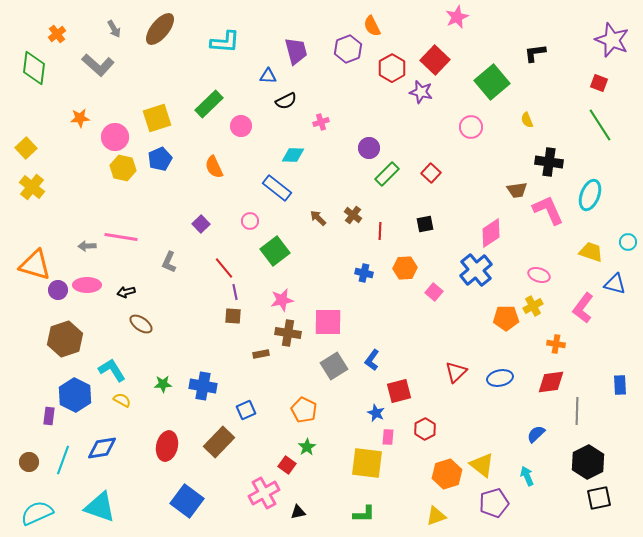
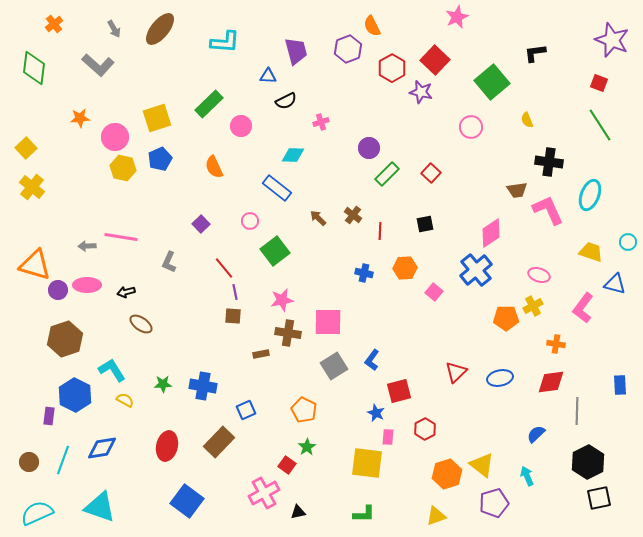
orange cross at (57, 34): moved 3 px left, 10 px up
yellow semicircle at (122, 400): moved 3 px right
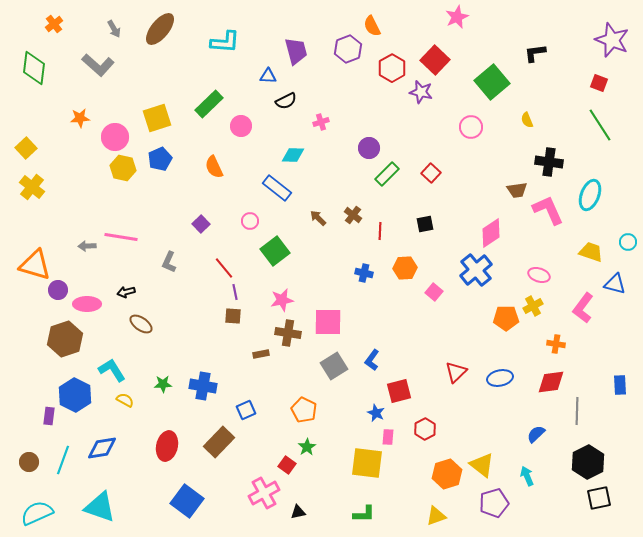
pink ellipse at (87, 285): moved 19 px down
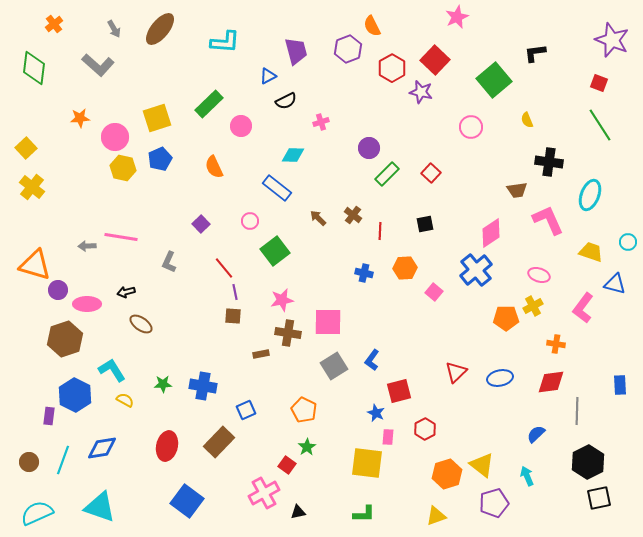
blue triangle at (268, 76): rotated 30 degrees counterclockwise
green square at (492, 82): moved 2 px right, 2 px up
pink L-shape at (548, 210): moved 10 px down
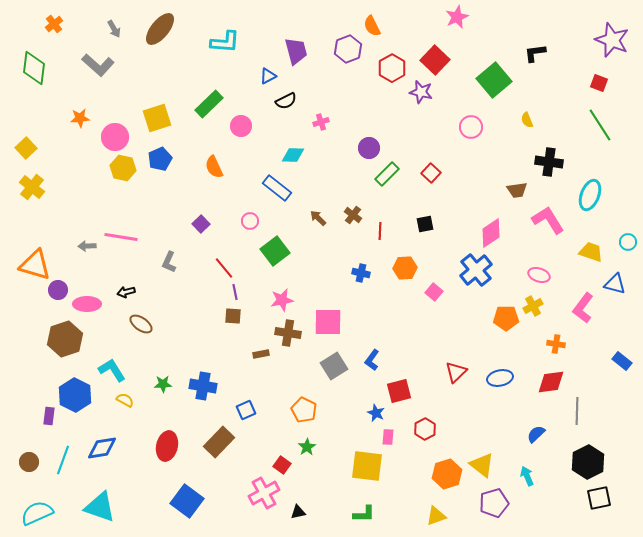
pink L-shape at (548, 220): rotated 8 degrees counterclockwise
blue cross at (364, 273): moved 3 px left
blue rectangle at (620, 385): moved 2 px right, 24 px up; rotated 48 degrees counterclockwise
yellow square at (367, 463): moved 3 px down
red square at (287, 465): moved 5 px left
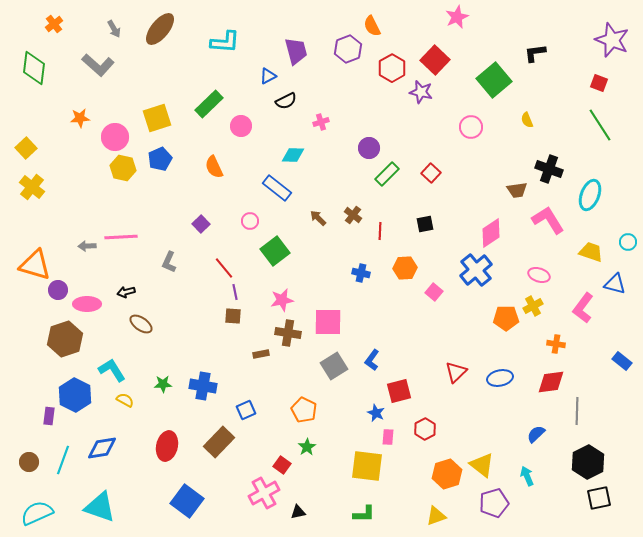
black cross at (549, 162): moved 7 px down; rotated 12 degrees clockwise
pink line at (121, 237): rotated 12 degrees counterclockwise
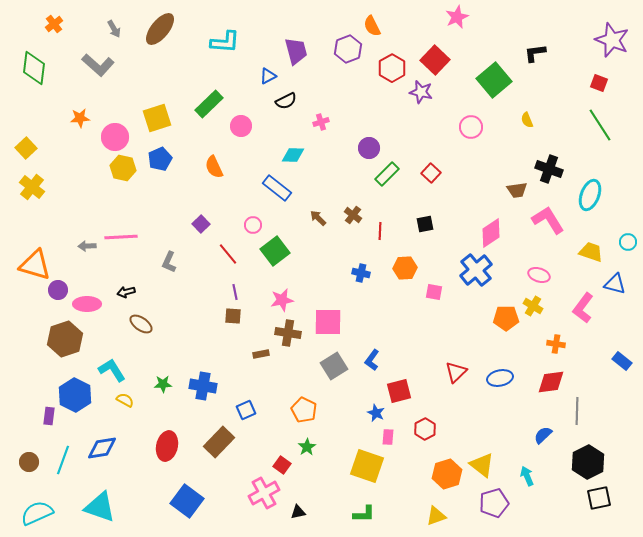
pink circle at (250, 221): moved 3 px right, 4 px down
red line at (224, 268): moved 4 px right, 14 px up
pink square at (434, 292): rotated 30 degrees counterclockwise
yellow cross at (533, 306): rotated 30 degrees counterclockwise
blue semicircle at (536, 434): moved 7 px right, 1 px down
yellow square at (367, 466): rotated 12 degrees clockwise
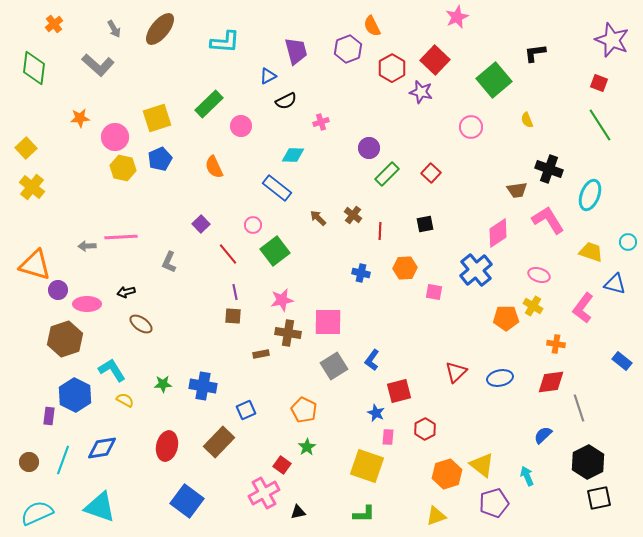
pink diamond at (491, 233): moved 7 px right
gray line at (577, 411): moved 2 px right, 3 px up; rotated 20 degrees counterclockwise
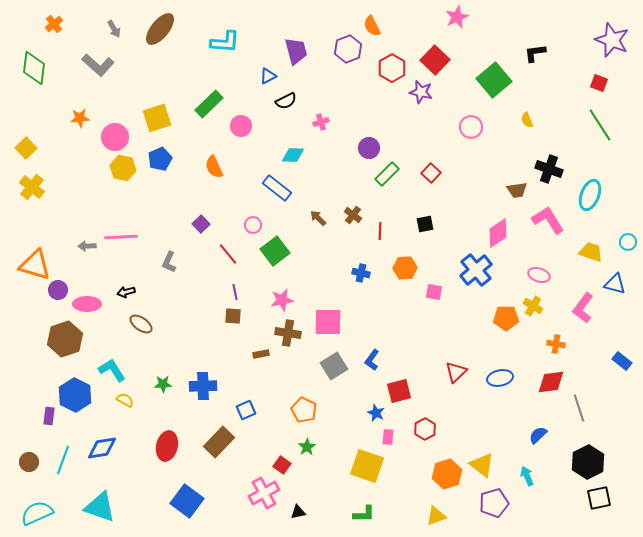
blue cross at (203, 386): rotated 12 degrees counterclockwise
blue semicircle at (543, 435): moved 5 px left
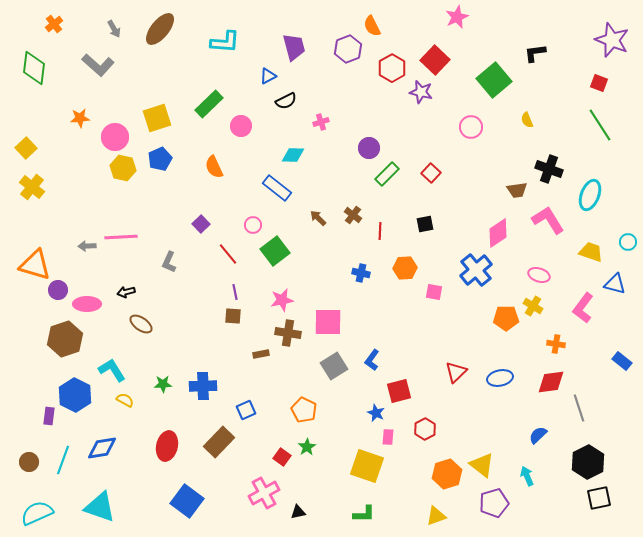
purple trapezoid at (296, 51): moved 2 px left, 4 px up
red square at (282, 465): moved 8 px up
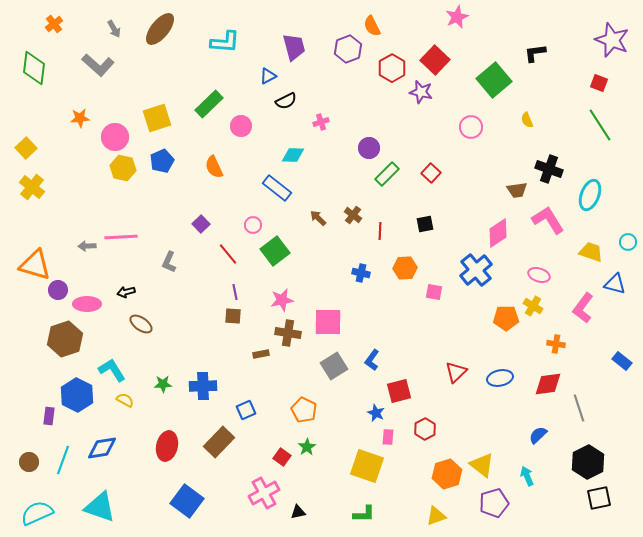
blue pentagon at (160, 159): moved 2 px right, 2 px down
red diamond at (551, 382): moved 3 px left, 2 px down
blue hexagon at (75, 395): moved 2 px right
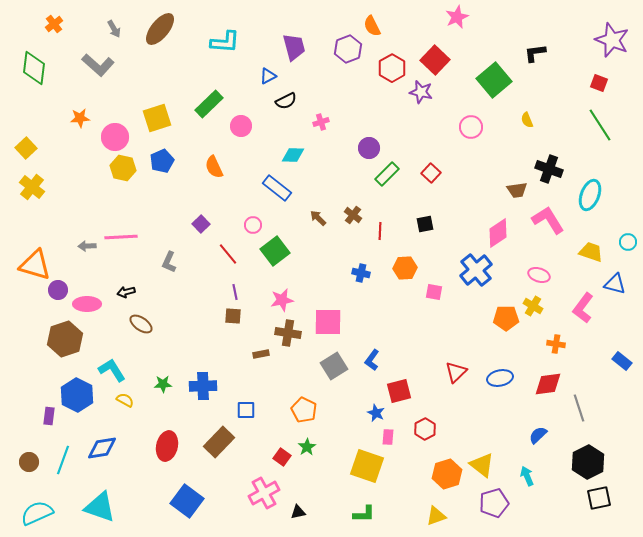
blue square at (246, 410): rotated 24 degrees clockwise
